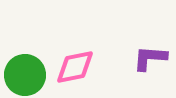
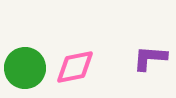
green circle: moved 7 px up
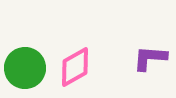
pink diamond: rotated 18 degrees counterclockwise
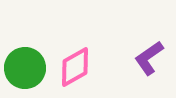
purple L-shape: moved 1 px left; rotated 39 degrees counterclockwise
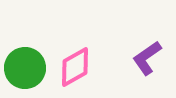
purple L-shape: moved 2 px left
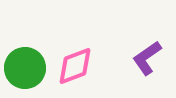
pink diamond: moved 1 px up; rotated 9 degrees clockwise
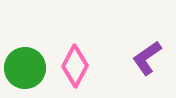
pink diamond: rotated 42 degrees counterclockwise
